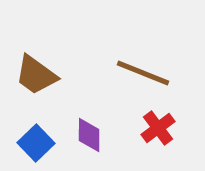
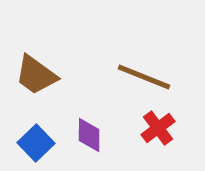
brown line: moved 1 px right, 4 px down
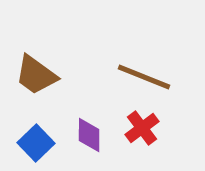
red cross: moved 16 px left
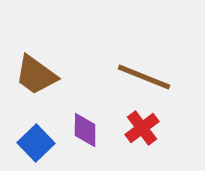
purple diamond: moved 4 px left, 5 px up
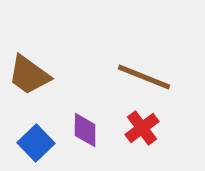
brown trapezoid: moved 7 px left
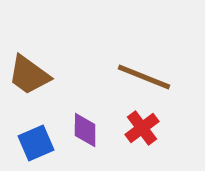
blue square: rotated 21 degrees clockwise
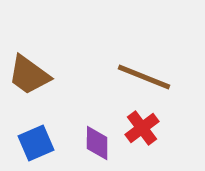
purple diamond: moved 12 px right, 13 px down
